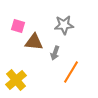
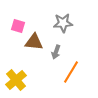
gray star: moved 1 px left, 2 px up
gray arrow: moved 1 px right, 1 px up
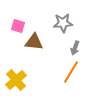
gray arrow: moved 19 px right, 4 px up
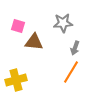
yellow cross: rotated 25 degrees clockwise
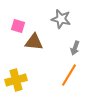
gray star: moved 2 px left, 4 px up; rotated 18 degrees clockwise
orange line: moved 2 px left, 3 px down
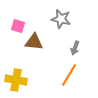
yellow cross: rotated 25 degrees clockwise
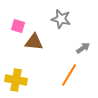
gray arrow: moved 8 px right; rotated 144 degrees counterclockwise
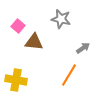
pink square: rotated 24 degrees clockwise
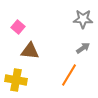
gray star: moved 22 px right; rotated 12 degrees counterclockwise
pink square: moved 1 px down
brown triangle: moved 4 px left, 9 px down
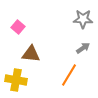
brown triangle: moved 1 px right, 3 px down
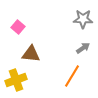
orange line: moved 3 px right, 1 px down
yellow cross: rotated 30 degrees counterclockwise
